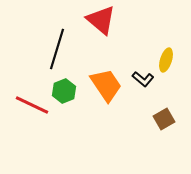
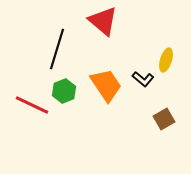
red triangle: moved 2 px right, 1 px down
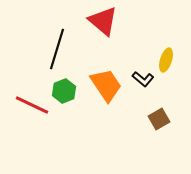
brown square: moved 5 px left
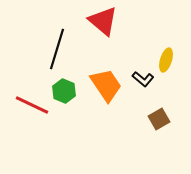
green hexagon: rotated 15 degrees counterclockwise
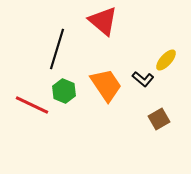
yellow ellipse: rotated 25 degrees clockwise
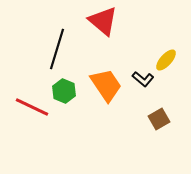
red line: moved 2 px down
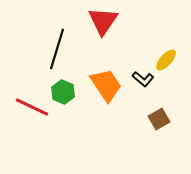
red triangle: rotated 24 degrees clockwise
green hexagon: moved 1 px left, 1 px down
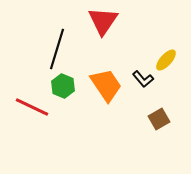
black L-shape: rotated 10 degrees clockwise
green hexagon: moved 6 px up
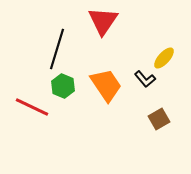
yellow ellipse: moved 2 px left, 2 px up
black L-shape: moved 2 px right
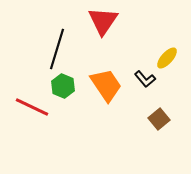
yellow ellipse: moved 3 px right
brown square: rotated 10 degrees counterclockwise
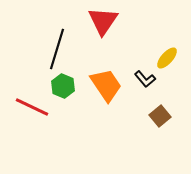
brown square: moved 1 px right, 3 px up
